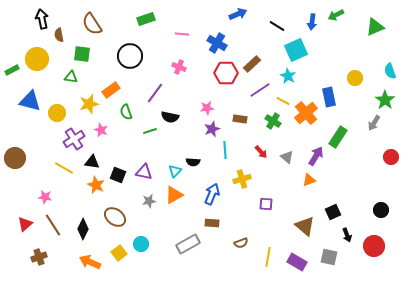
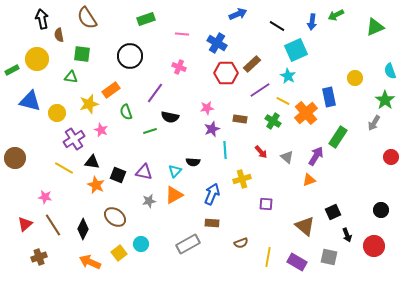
brown semicircle at (92, 24): moved 5 px left, 6 px up
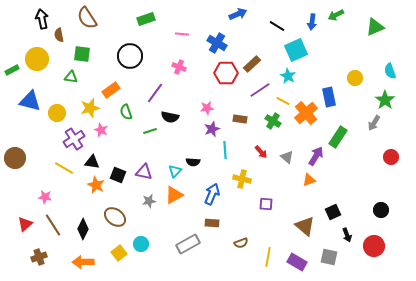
yellow star at (89, 104): moved 1 px right, 4 px down
yellow cross at (242, 179): rotated 30 degrees clockwise
orange arrow at (90, 262): moved 7 px left; rotated 25 degrees counterclockwise
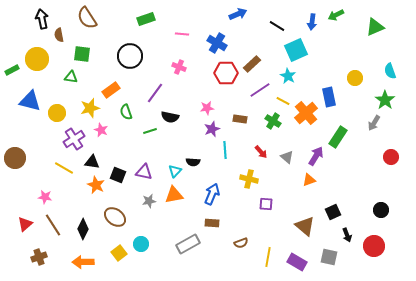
yellow cross at (242, 179): moved 7 px right
orange triangle at (174, 195): rotated 18 degrees clockwise
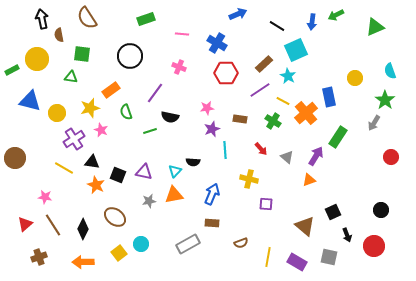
brown rectangle at (252, 64): moved 12 px right
red arrow at (261, 152): moved 3 px up
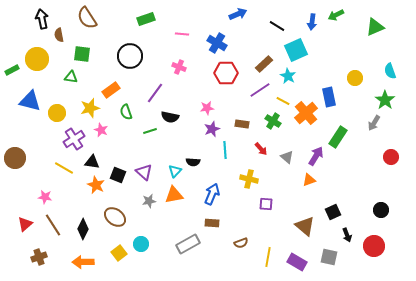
brown rectangle at (240, 119): moved 2 px right, 5 px down
purple triangle at (144, 172): rotated 30 degrees clockwise
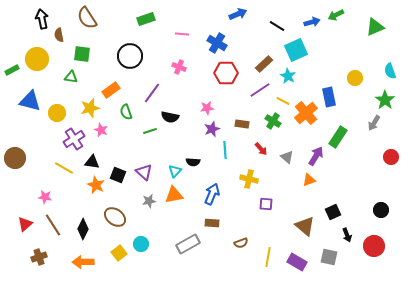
blue arrow at (312, 22): rotated 112 degrees counterclockwise
purple line at (155, 93): moved 3 px left
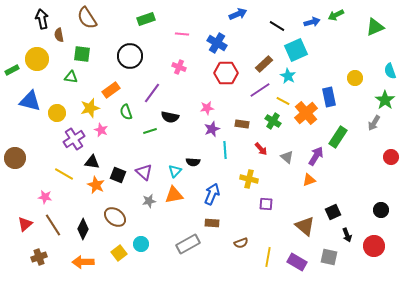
yellow line at (64, 168): moved 6 px down
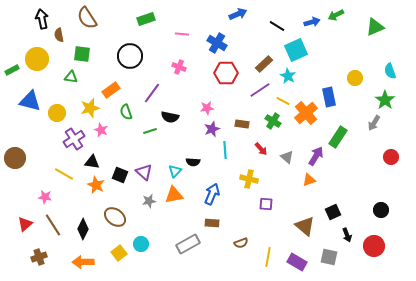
black square at (118, 175): moved 2 px right
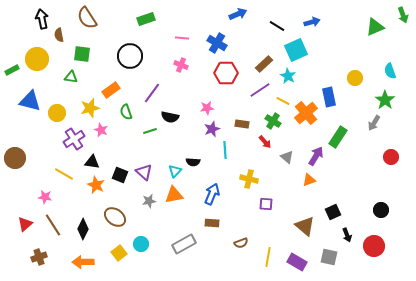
green arrow at (336, 15): moved 67 px right; rotated 84 degrees counterclockwise
pink line at (182, 34): moved 4 px down
pink cross at (179, 67): moved 2 px right, 2 px up
red arrow at (261, 149): moved 4 px right, 7 px up
gray rectangle at (188, 244): moved 4 px left
